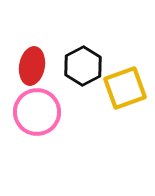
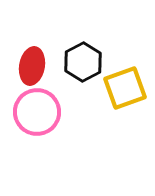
black hexagon: moved 4 px up
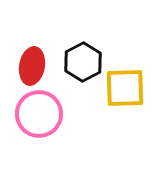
yellow square: rotated 18 degrees clockwise
pink circle: moved 2 px right, 2 px down
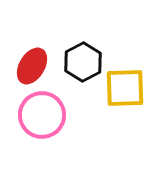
red ellipse: rotated 21 degrees clockwise
pink circle: moved 3 px right, 1 px down
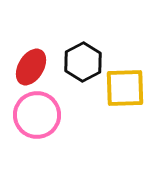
red ellipse: moved 1 px left, 1 px down
pink circle: moved 5 px left
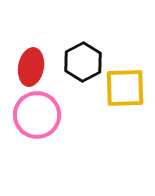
red ellipse: rotated 21 degrees counterclockwise
